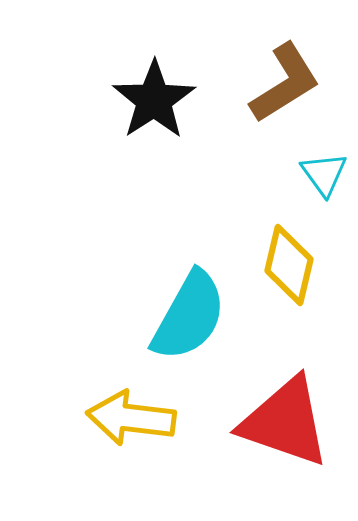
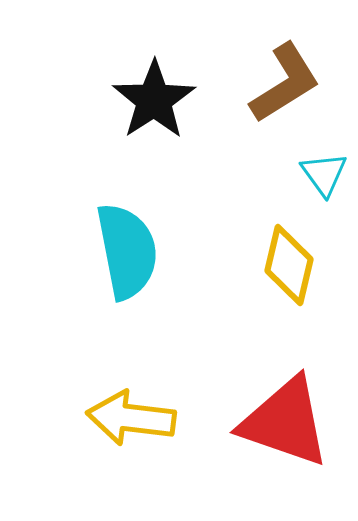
cyan semicircle: moved 62 px left, 65 px up; rotated 40 degrees counterclockwise
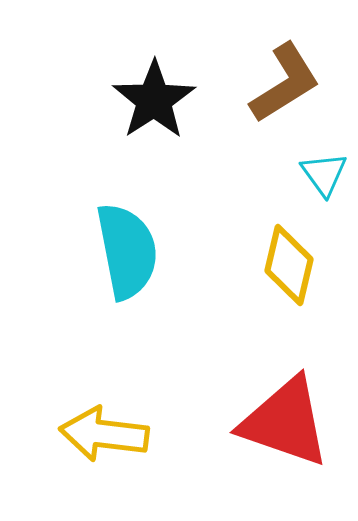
yellow arrow: moved 27 px left, 16 px down
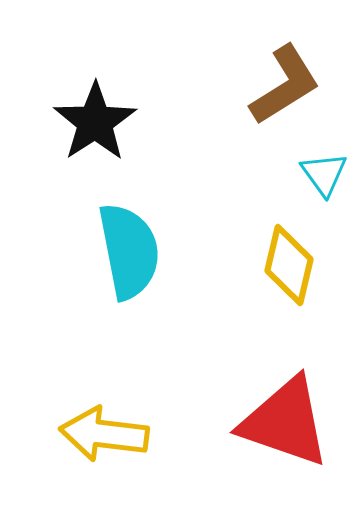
brown L-shape: moved 2 px down
black star: moved 59 px left, 22 px down
cyan semicircle: moved 2 px right
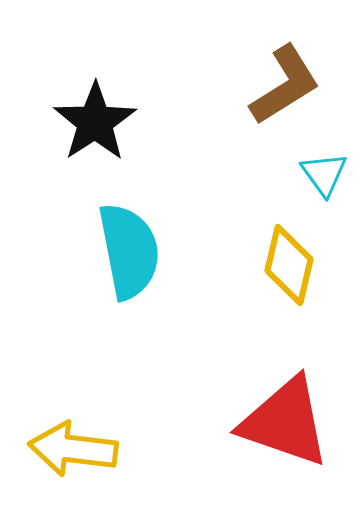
yellow arrow: moved 31 px left, 15 px down
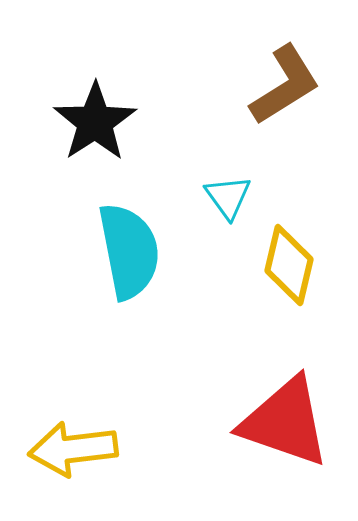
cyan triangle: moved 96 px left, 23 px down
yellow arrow: rotated 14 degrees counterclockwise
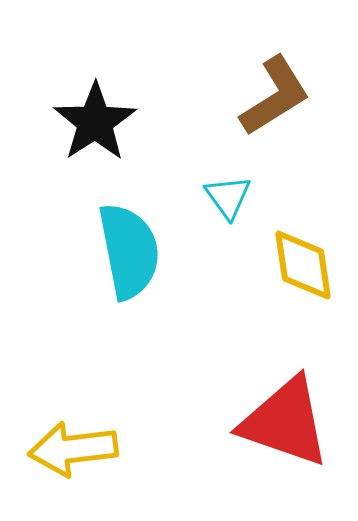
brown L-shape: moved 10 px left, 11 px down
yellow diamond: moved 14 px right; rotated 22 degrees counterclockwise
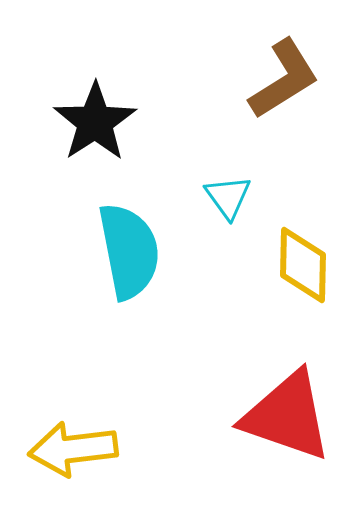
brown L-shape: moved 9 px right, 17 px up
yellow diamond: rotated 10 degrees clockwise
red triangle: moved 2 px right, 6 px up
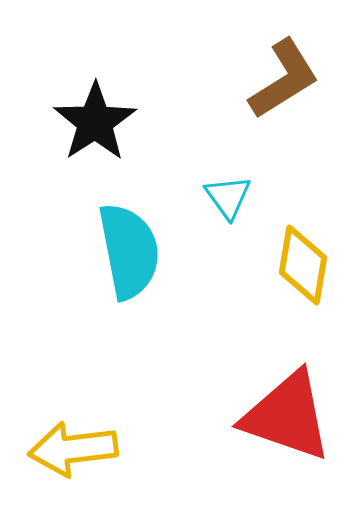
yellow diamond: rotated 8 degrees clockwise
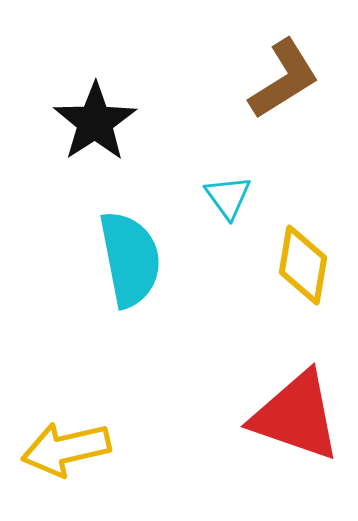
cyan semicircle: moved 1 px right, 8 px down
red triangle: moved 9 px right
yellow arrow: moved 7 px left; rotated 6 degrees counterclockwise
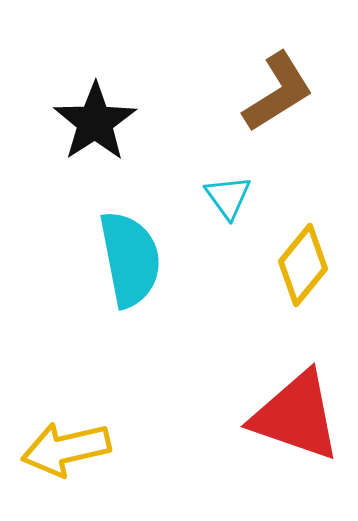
brown L-shape: moved 6 px left, 13 px down
yellow diamond: rotated 30 degrees clockwise
